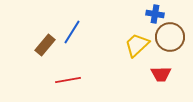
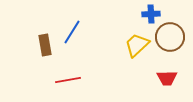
blue cross: moved 4 px left; rotated 12 degrees counterclockwise
brown rectangle: rotated 50 degrees counterclockwise
red trapezoid: moved 6 px right, 4 px down
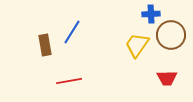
brown circle: moved 1 px right, 2 px up
yellow trapezoid: rotated 12 degrees counterclockwise
red line: moved 1 px right, 1 px down
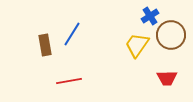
blue cross: moved 1 px left, 2 px down; rotated 30 degrees counterclockwise
blue line: moved 2 px down
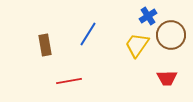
blue cross: moved 2 px left
blue line: moved 16 px right
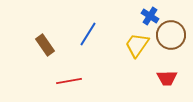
blue cross: moved 2 px right; rotated 24 degrees counterclockwise
brown rectangle: rotated 25 degrees counterclockwise
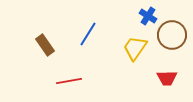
blue cross: moved 2 px left
brown circle: moved 1 px right
yellow trapezoid: moved 2 px left, 3 px down
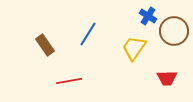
brown circle: moved 2 px right, 4 px up
yellow trapezoid: moved 1 px left
